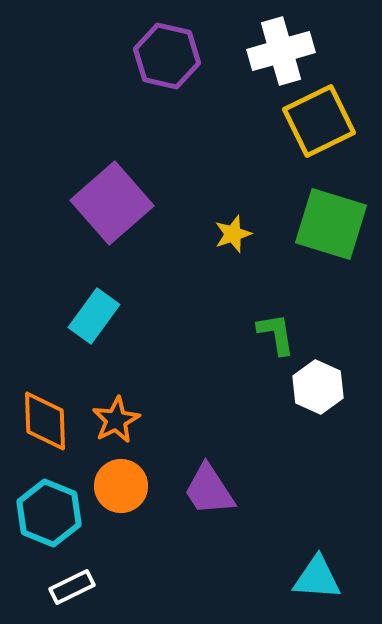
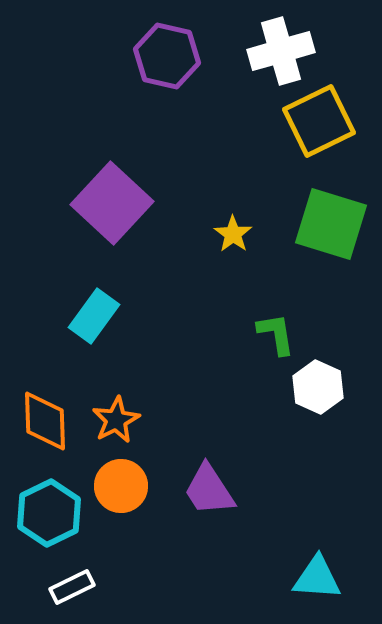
purple square: rotated 6 degrees counterclockwise
yellow star: rotated 18 degrees counterclockwise
cyan hexagon: rotated 12 degrees clockwise
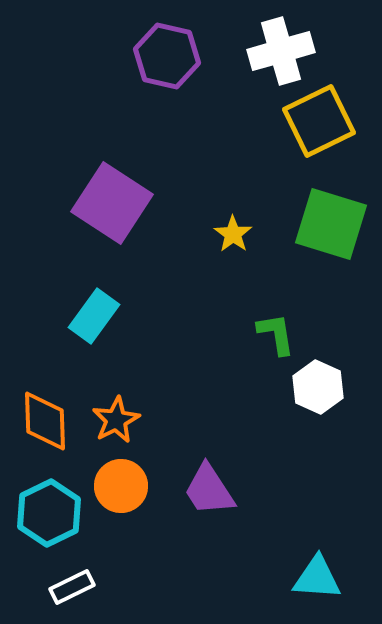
purple square: rotated 10 degrees counterclockwise
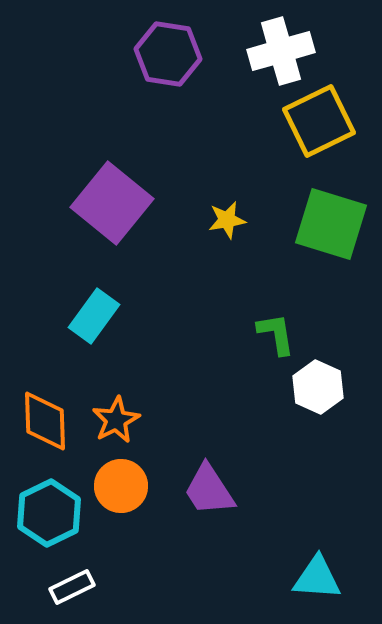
purple hexagon: moved 1 px right, 2 px up; rotated 4 degrees counterclockwise
purple square: rotated 6 degrees clockwise
yellow star: moved 6 px left, 14 px up; rotated 27 degrees clockwise
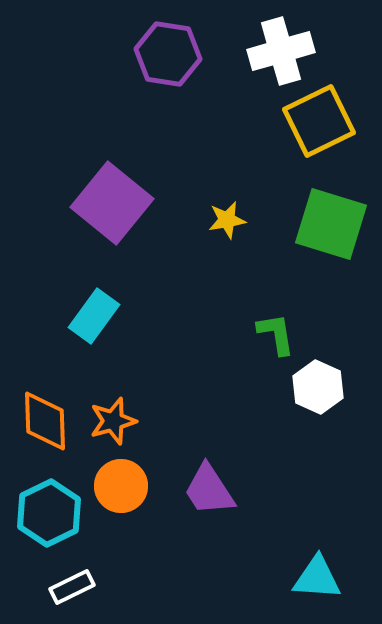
orange star: moved 3 px left, 1 px down; rotated 12 degrees clockwise
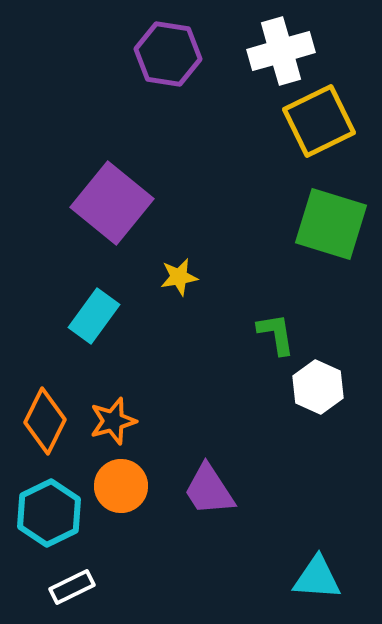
yellow star: moved 48 px left, 57 px down
orange diamond: rotated 28 degrees clockwise
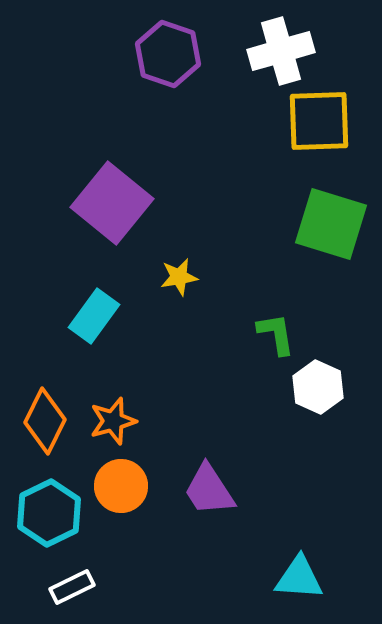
purple hexagon: rotated 10 degrees clockwise
yellow square: rotated 24 degrees clockwise
cyan triangle: moved 18 px left
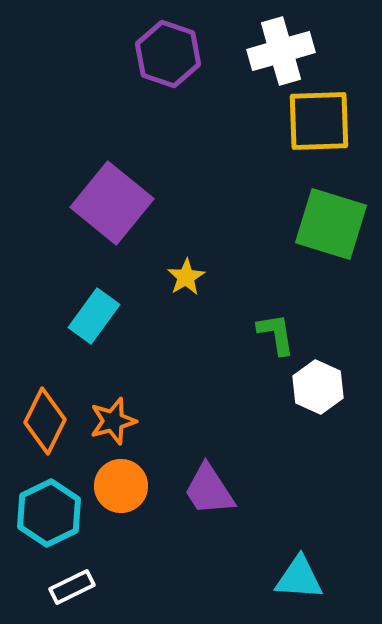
yellow star: moved 7 px right; rotated 21 degrees counterclockwise
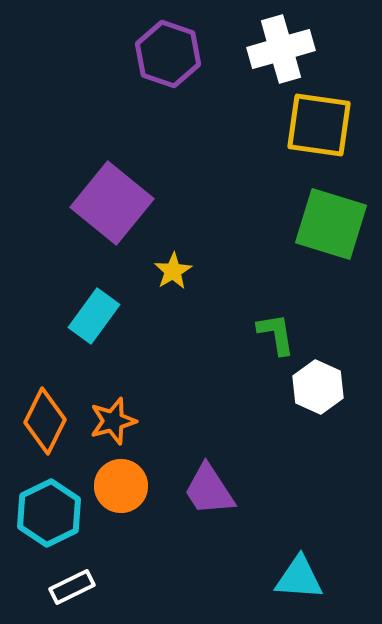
white cross: moved 2 px up
yellow square: moved 4 px down; rotated 10 degrees clockwise
yellow star: moved 13 px left, 6 px up
